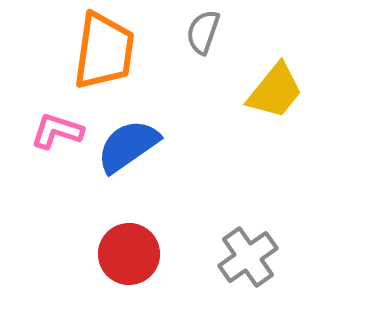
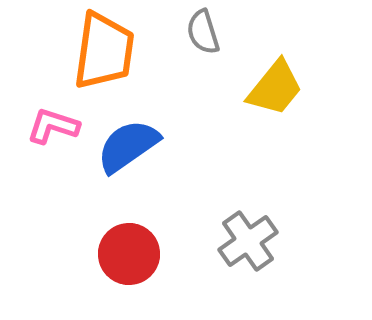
gray semicircle: rotated 36 degrees counterclockwise
yellow trapezoid: moved 3 px up
pink L-shape: moved 4 px left, 5 px up
gray cross: moved 16 px up
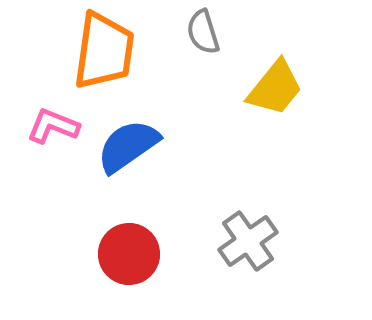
pink L-shape: rotated 4 degrees clockwise
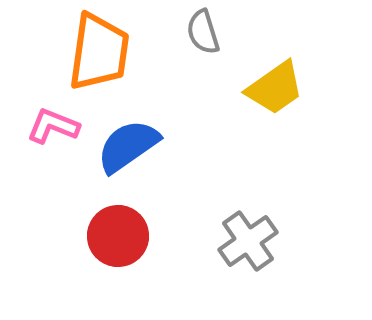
orange trapezoid: moved 5 px left, 1 px down
yellow trapezoid: rotated 16 degrees clockwise
red circle: moved 11 px left, 18 px up
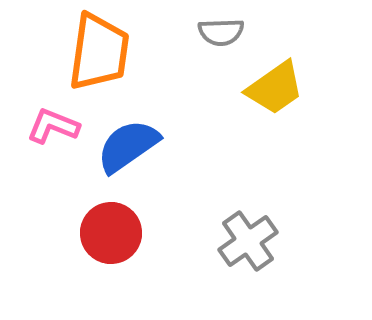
gray semicircle: moved 18 px right; rotated 75 degrees counterclockwise
red circle: moved 7 px left, 3 px up
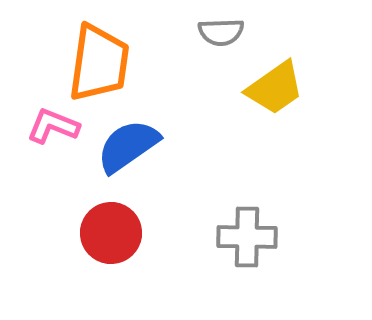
orange trapezoid: moved 11 px down
gray cross: moved 1 px left, 4 px up; rotated 36 degrees clockwise
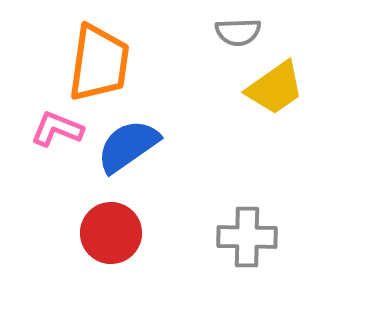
gray semicircle: moved 17 px right
pink L-shape: moved 4 px right, 3 px down
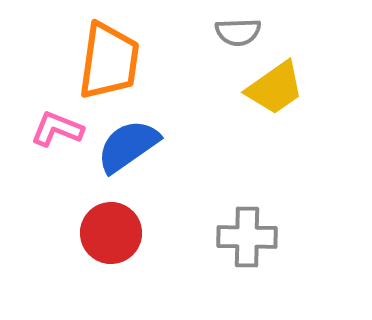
orange trapezoid: moved 10 px right, 2 px up
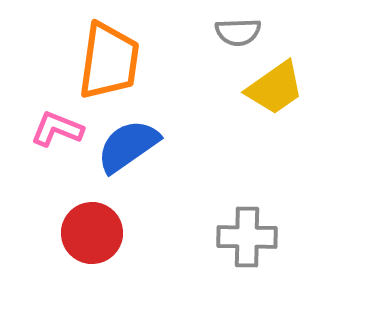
red circle: moved 19 px left
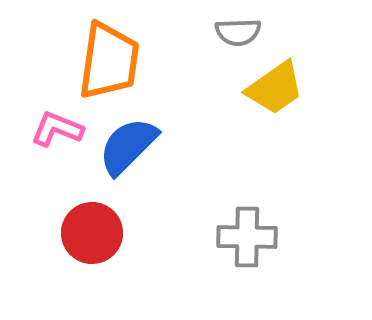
blue semicircle: rotated 10 degrees counterclockwise
